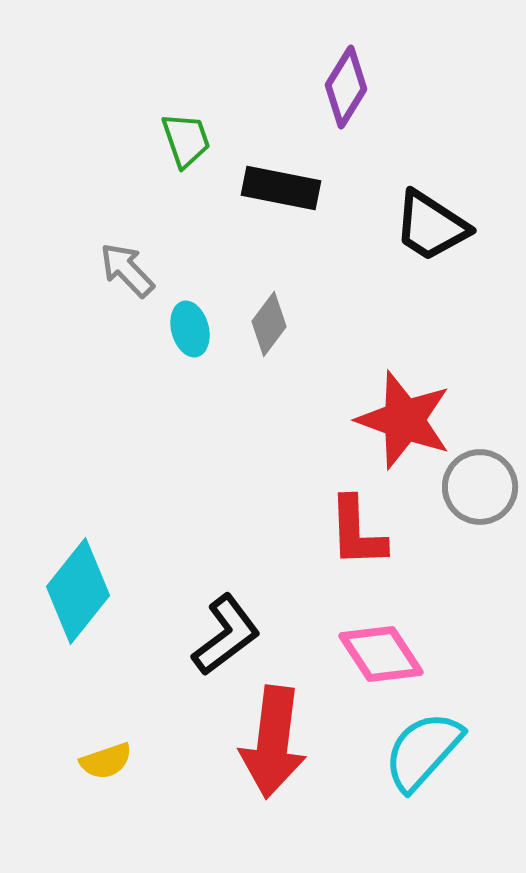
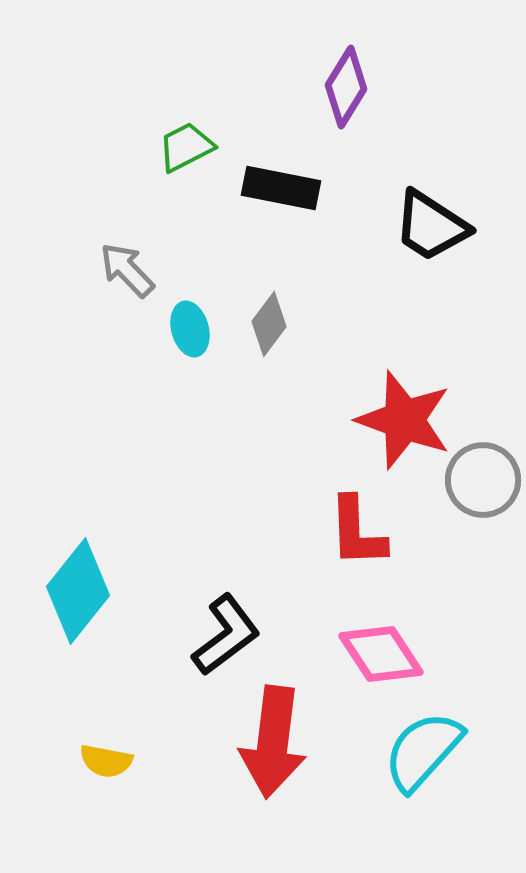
green trapezoid: moved 7 px down; rotated 98 degrees counterclockwise
gray circle: moved 3 px right, 7 px up
yellow semicircle: rotated 30 degrees clockwise
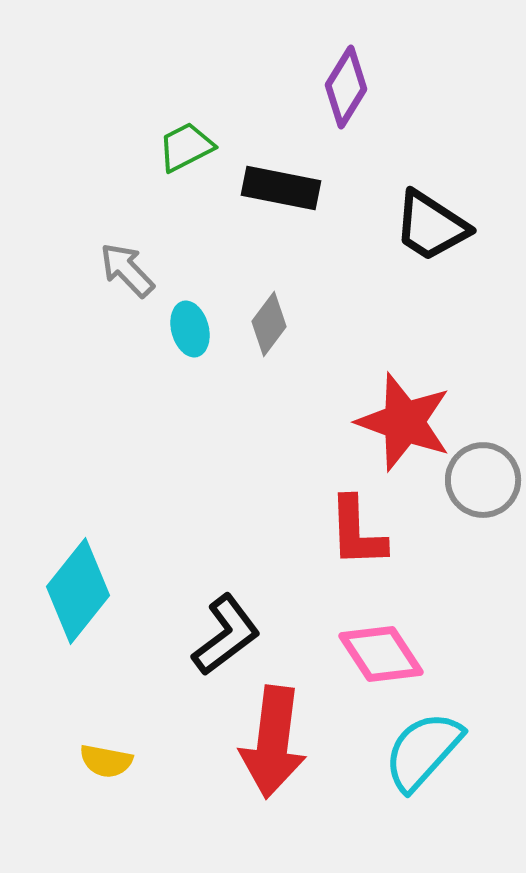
red star: moved 2 px down
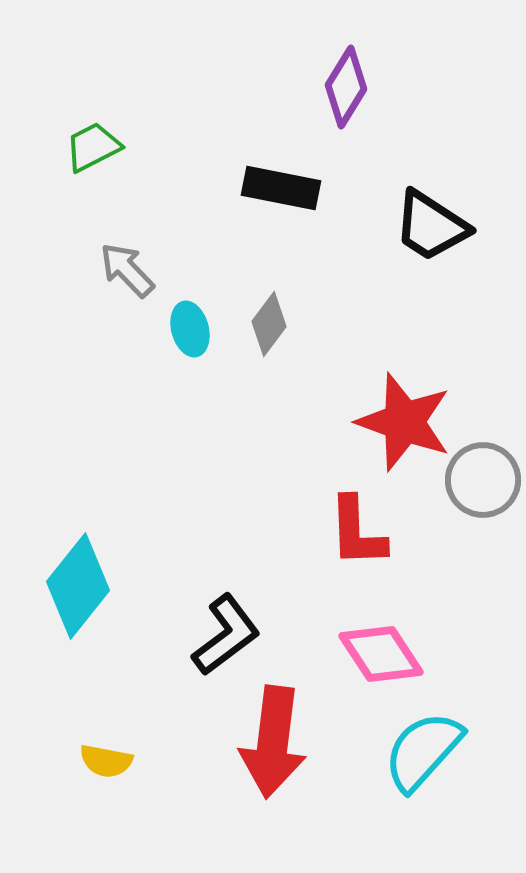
green trapezoid: moved 93 px left
cyan diamond: moved 5 px up
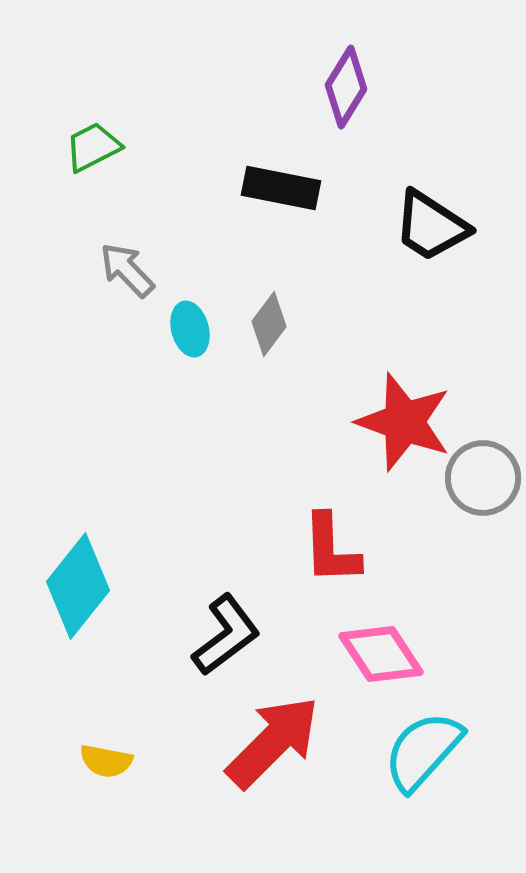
gray circle: moved 2 px up
red L-shape: moved 26 px left, 17 px down
red arrow: rotated 142 degrees counterclockwise
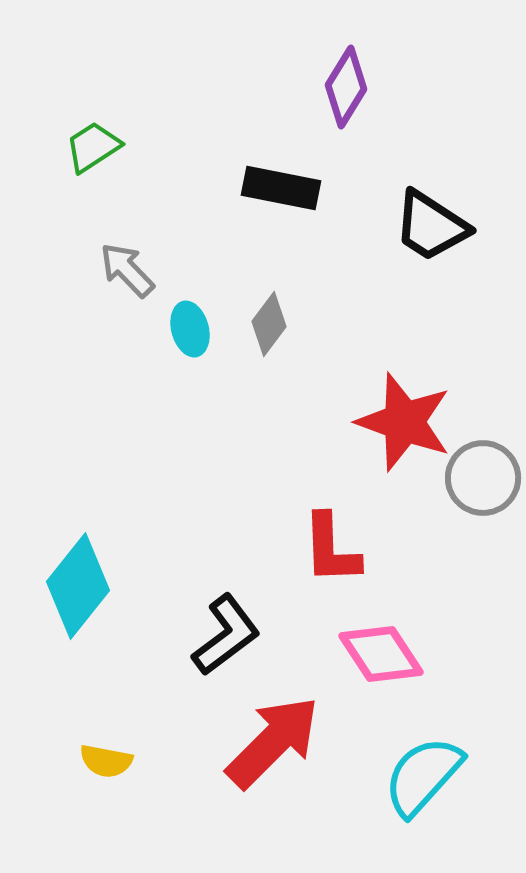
green trapezoid: rotated 6 degrees counterclockwise
cyan semicircle: moved 25 px down
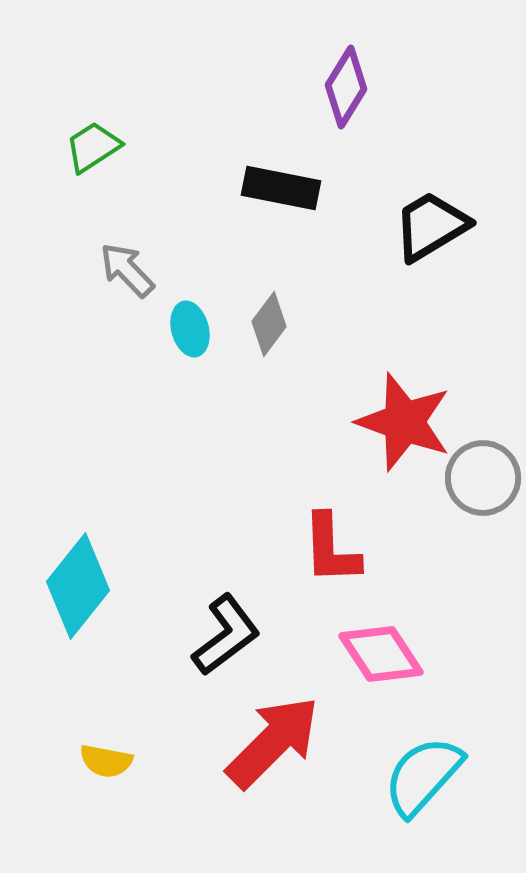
black trapezoid: rotated 116 degrees clockwise
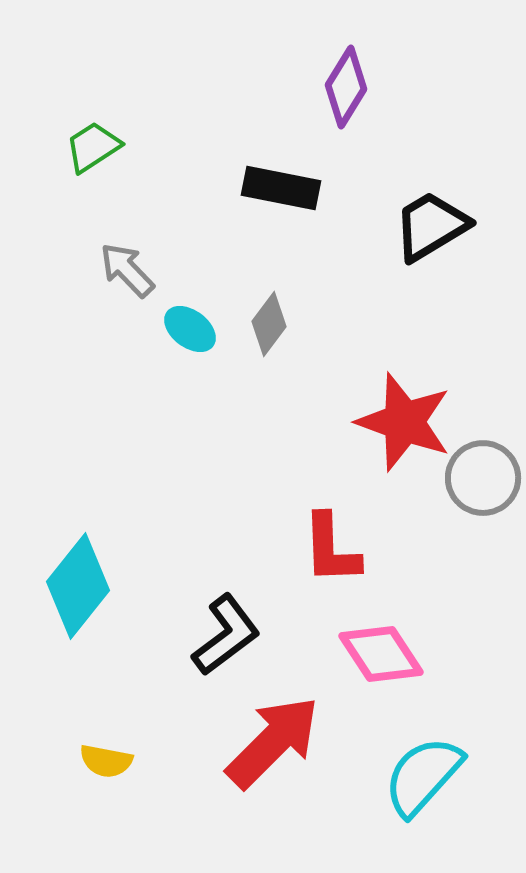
cyan ellipse: rotated 38 degrees counterclockwise
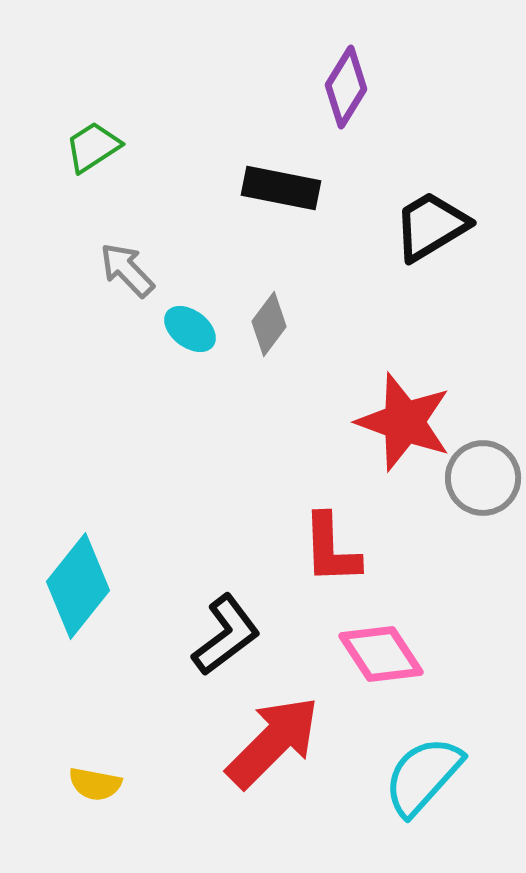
yellow semicircle: moved 11 px left, 23 px down
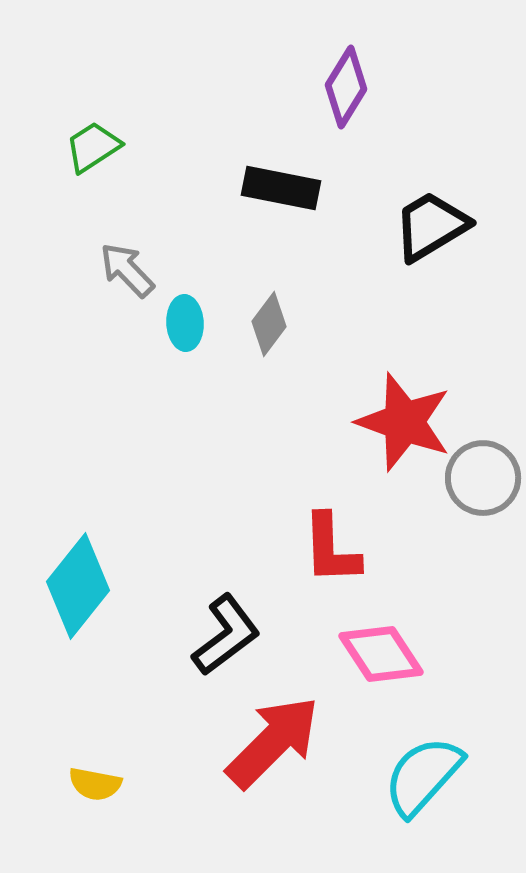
cyan ellipse: moved 5 px left, 6 px up; rotated 50 degrees clockwise
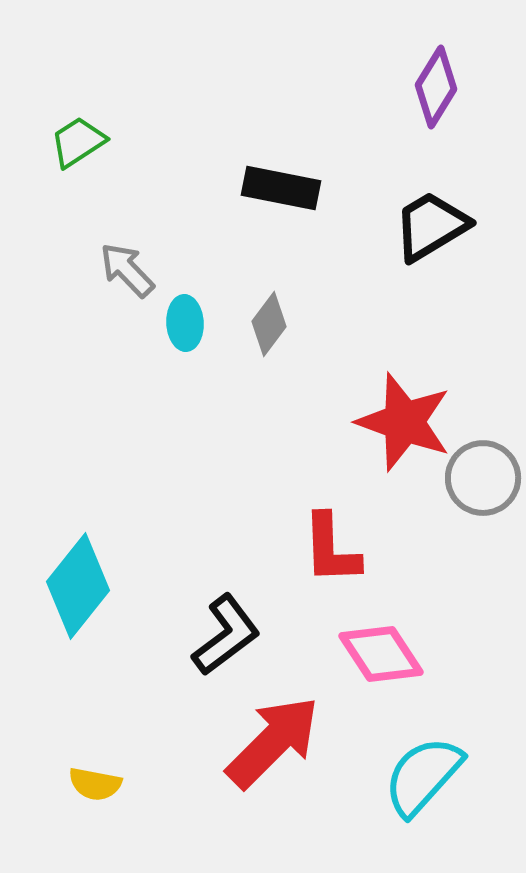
purple diamond: moved 90 px right
green trapezoid: moved 15 px left, 5 px up
